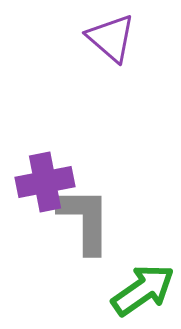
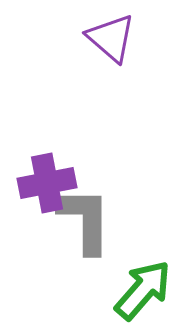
purple cross: moved 2 px right, 1 px down
green arrow: rotated 14 degrees counterclockwise
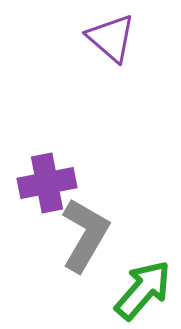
gray L-shape: moved 15 px down; rotated 30 degrees clockwise
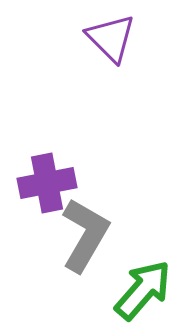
purple triangle: rotated 4 degrees clockwise
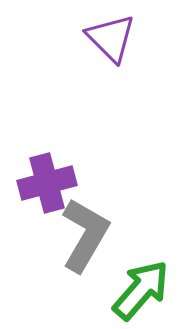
purple cross: rotated 4 degrees counterclockwise
green arrow: moved 2 px left
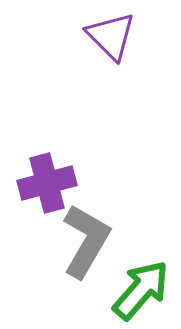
purple triangle: moved 2 px up
gray L-shape: moved 1 px right, 6 px down
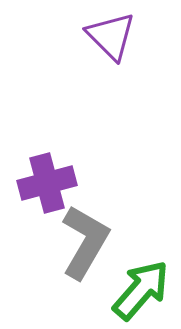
gray L-shape: moved 1 px left, 1 px down
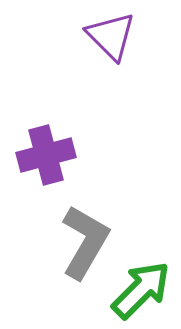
purple cross: moved 1 px left, 28 px up
green arrow: rotated 4 degrees clockwise
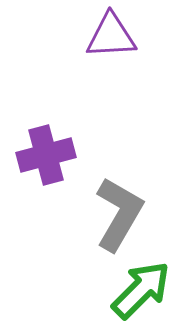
purple triangle: rotated 48 degrees counterclockwise
gray L-shape: moved 34 px right, 28 px up
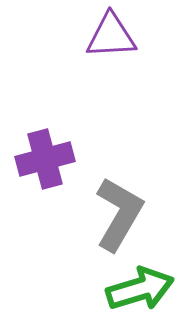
purple cross: moved 1 px left, 4 px down
green arrow: moved 1 px left, 1 px up; rotated 28 degrees clockwise
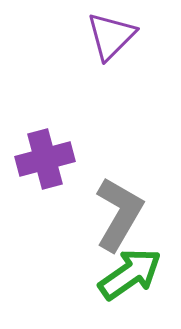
purple triangle: rotated 42 degrees counterclockwise
green arrow: moved 10 px left, 15 px up; rotated 18 degrees counterclockwise
